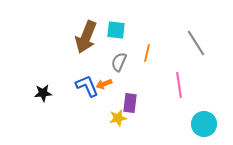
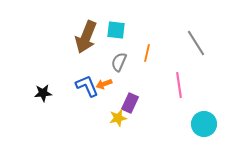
purple rectangle: rotated 18 degrees clockwise
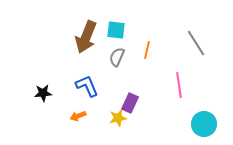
orange line: moved 3 px up
gray semicircle: moved 2 px left, 5 px up
orange arrow: moved 26 px left, 32 px down
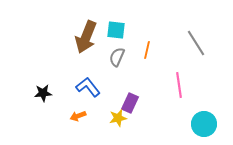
blue L-shape: moved 1 px right, 1 px down; rotated 15 degrees counterclockwise
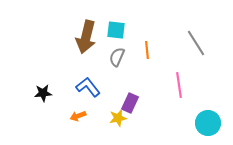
brown arrow: rotated 8 degrees counterclockwise
orange line: rotated 18 degrees counterclockwise
cyan circle: moved 4 px right, 1 px up
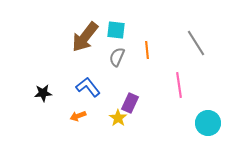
brown arrow: moved 1 px left; rotated 24 degrees clockwise
yellow star: rotated 24 degrees counterclockwise
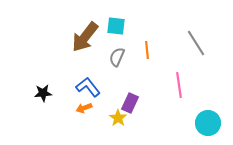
cyan square: moved 4 px up
orange arrow: moved 6 px right, 8 px up
